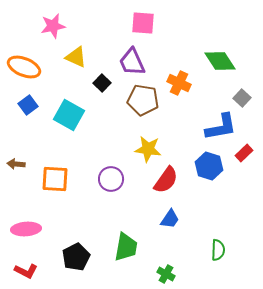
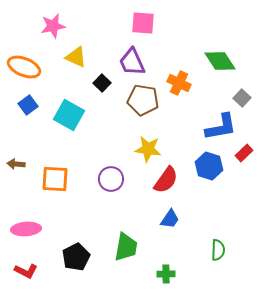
green cross: rotated 30 degrees counterclockwise
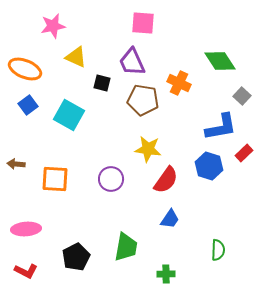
orange ellipse: moved 1 px right, 2 px down
black square: rotated 30 degrees counterclockwise
gray square: moved 2 px up
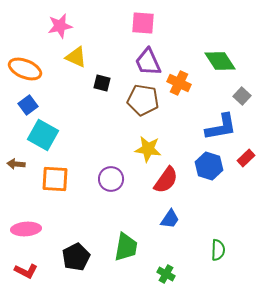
pink star: moved 7 px right
purple trapezoid: moved 16 px right
cyan square: moved 26 px left, 20 px down
red rectangle: moved 2 px right, 5 px down
green cross: rotated 30 degrees clockwise
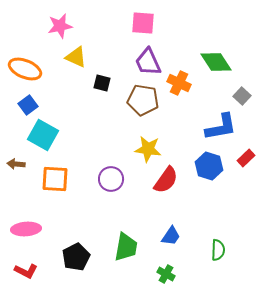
green diamond: moved 4 px left, 1 px down
blue trapezoid: moved 1 px right, 17 px down
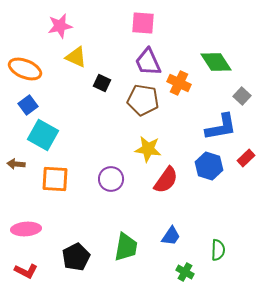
black square: rotated 12 degrees clockwise
green cross: moved 19 px right, 2 px up
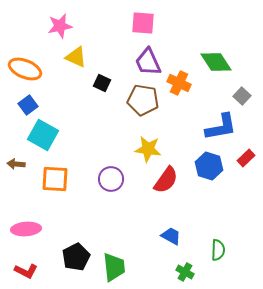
blue trapezoid: rotated 95 degrees counterclockwise
green trapezoid: moved 12 px left, 20 px down; rotated 16 degrees counterclockwise
